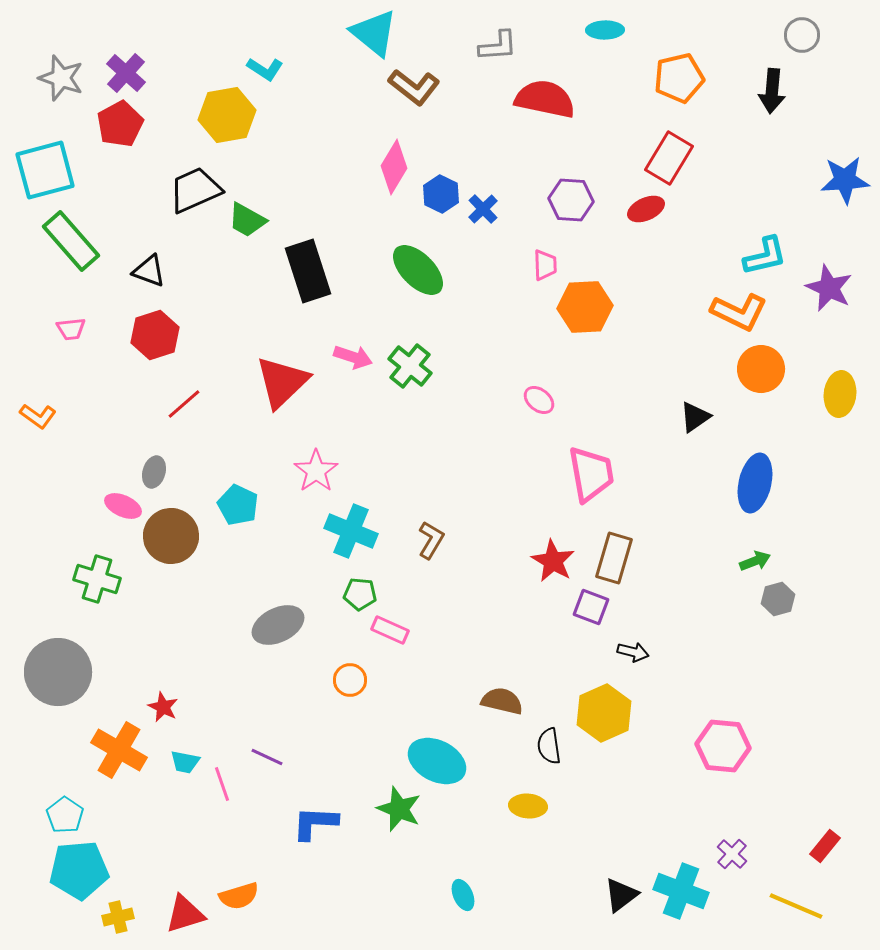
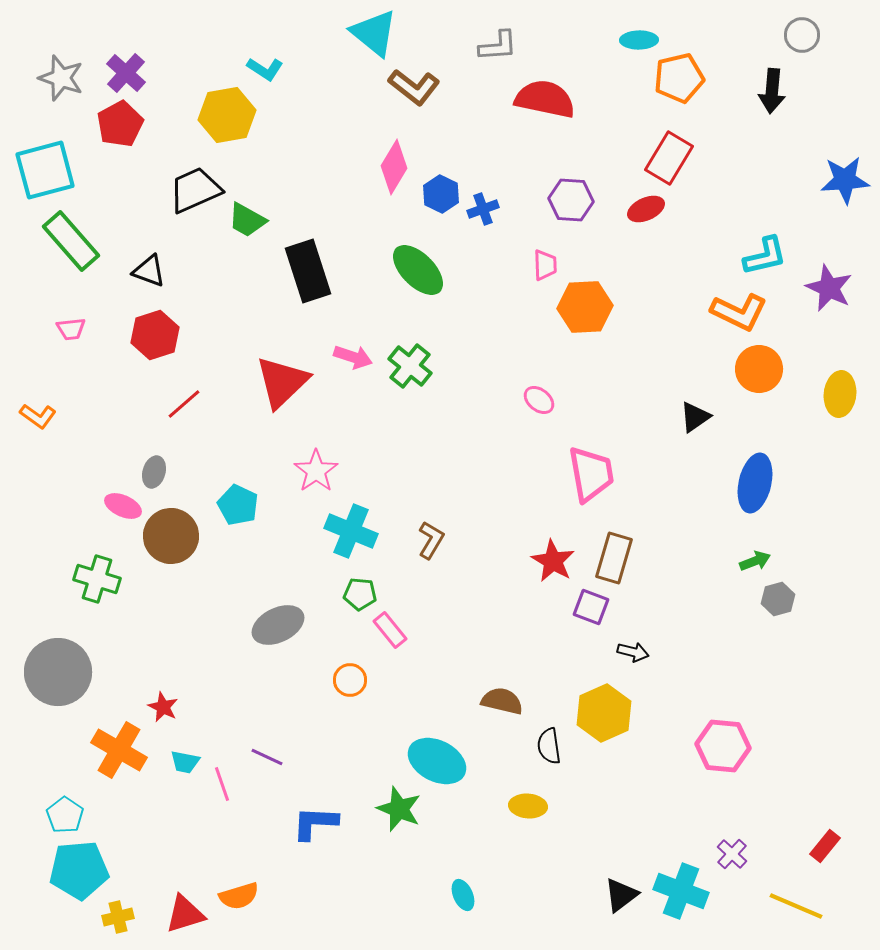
cyan ellipse at (605, 30): moved 34 px right, 10 px down
blue cross at (483, 209): rotated 24 degrees clockwise
orange circle at (761, 369): moved 2 px left
pink rectangle at (390, 630): rotated 27 degrees clockwise
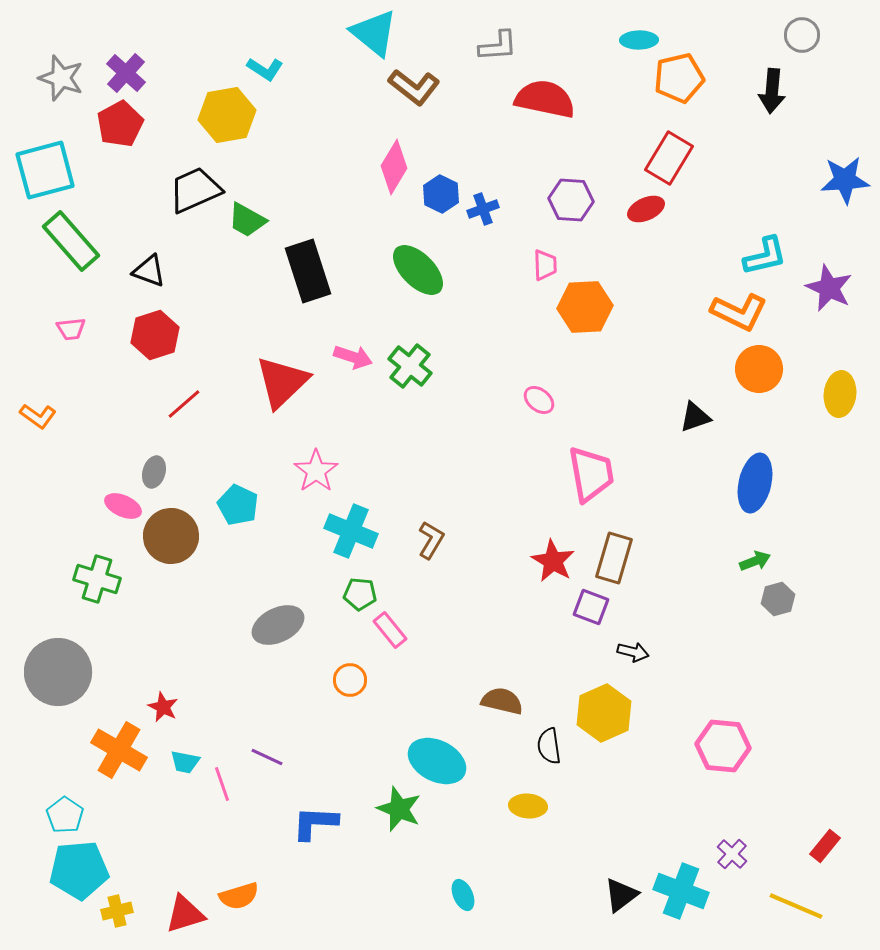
black triangle at (695, 417): rotated 16 degrees clockwise
yellow cross at (118, 917): moved 1 px left, 6 px up
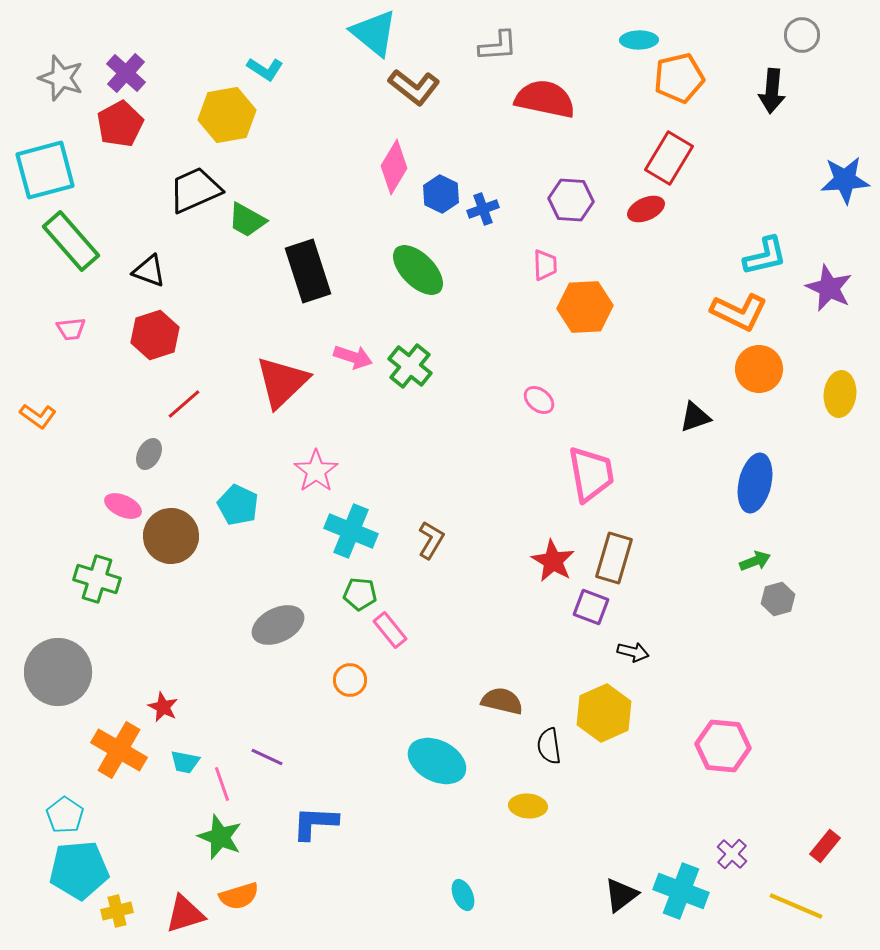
gray ellipse at (154, 472): moved 5 px left, 18 px up; rotated 12 degrees clockwise
green star at (399, 809): moved 179 px left, 28 px down
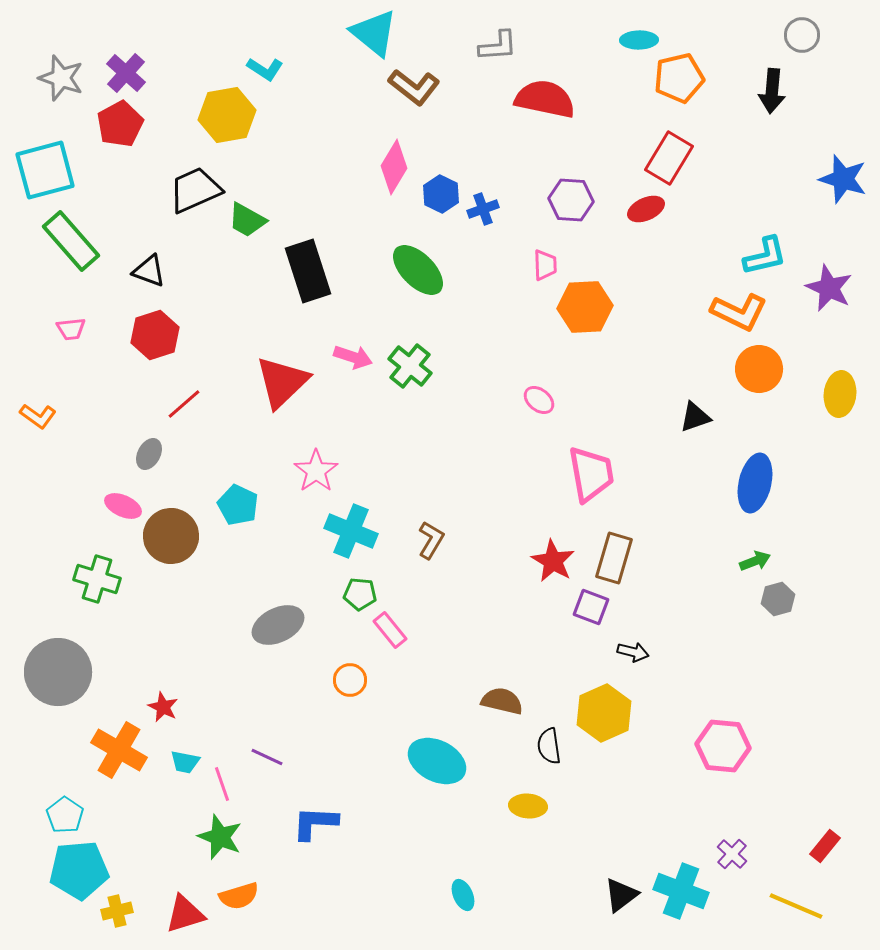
blue star at (845, 180): moved 2 px left, 1 px up; rotated 21 degrees clockwise
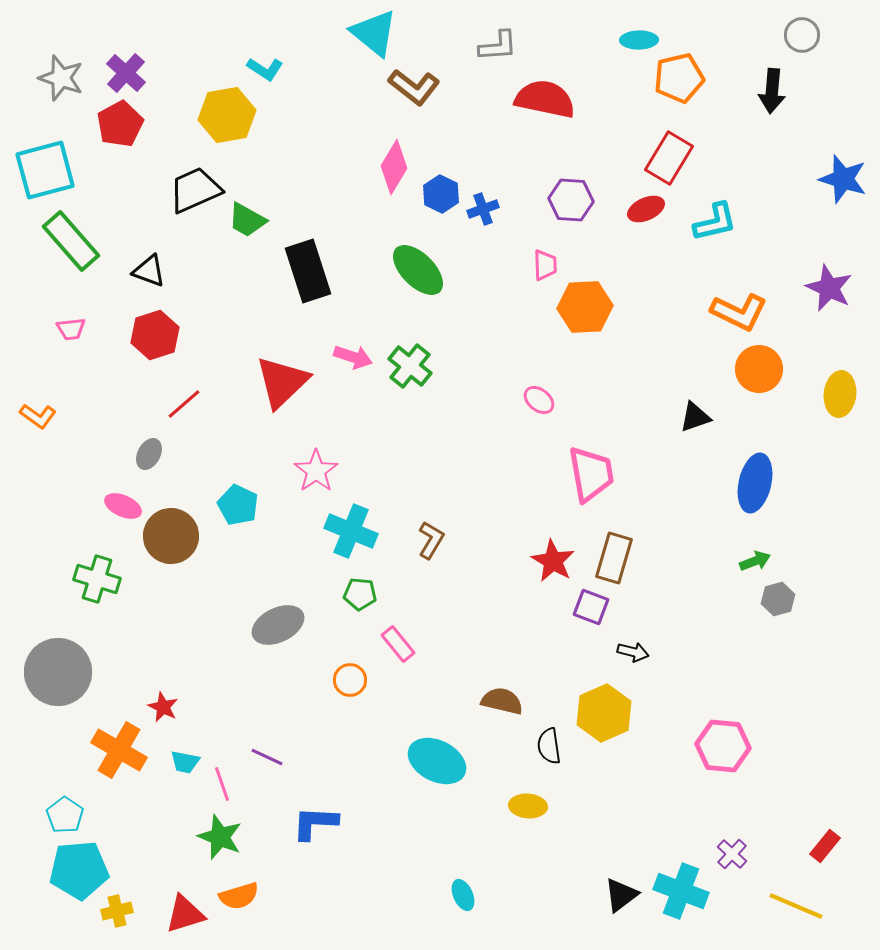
cyan L-shape at (765, 256): moved 50 px left, 34 px up
pink rectangle at (390, 630): moved 8 px right, 14 px down
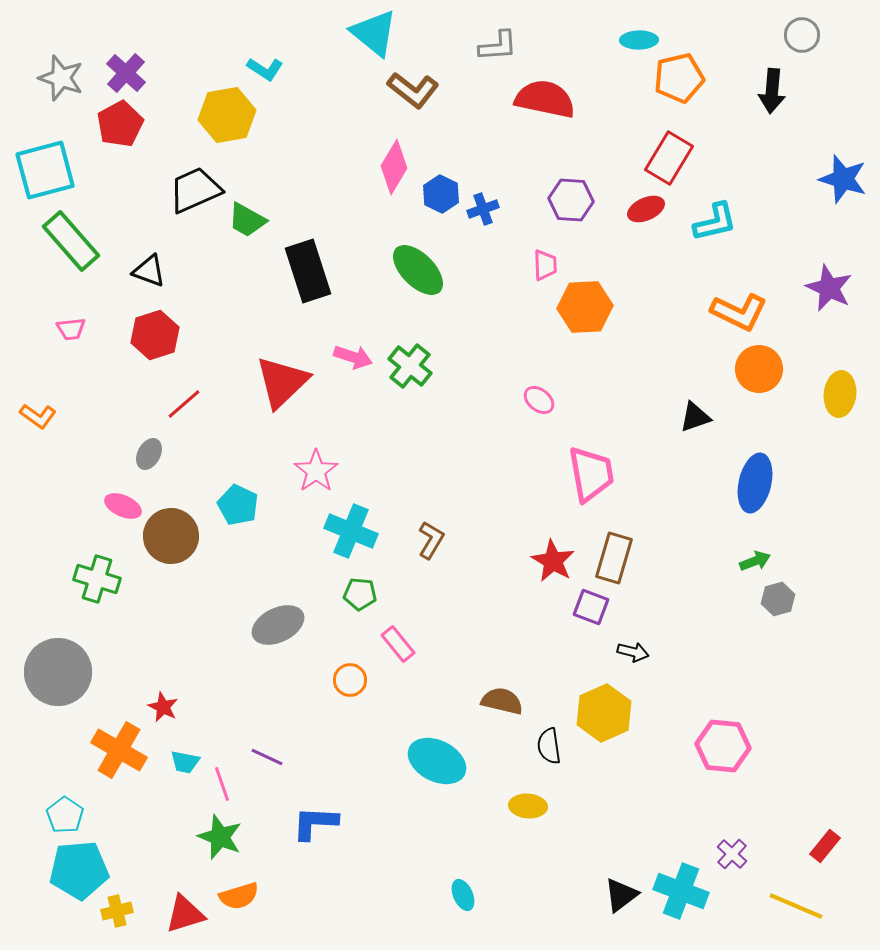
brown L-shape at (414, 87): moved 1 px left, 3 px down
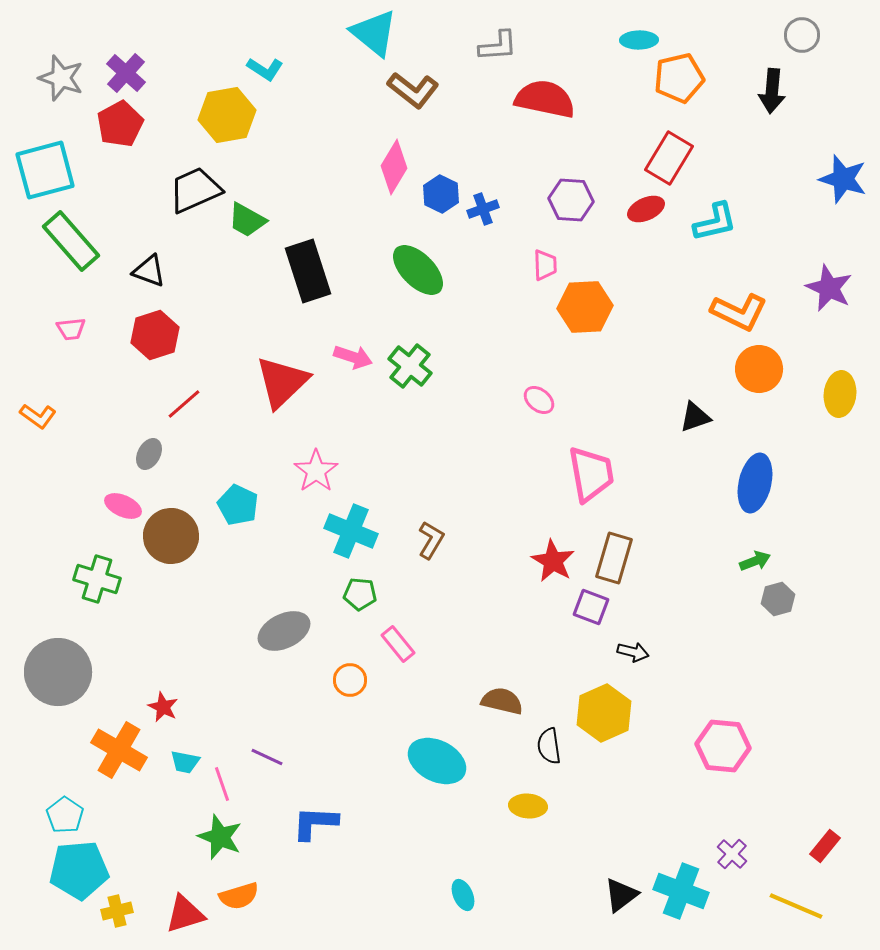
gray ellipse at (278, 625): moved 6 px right, 6 px down
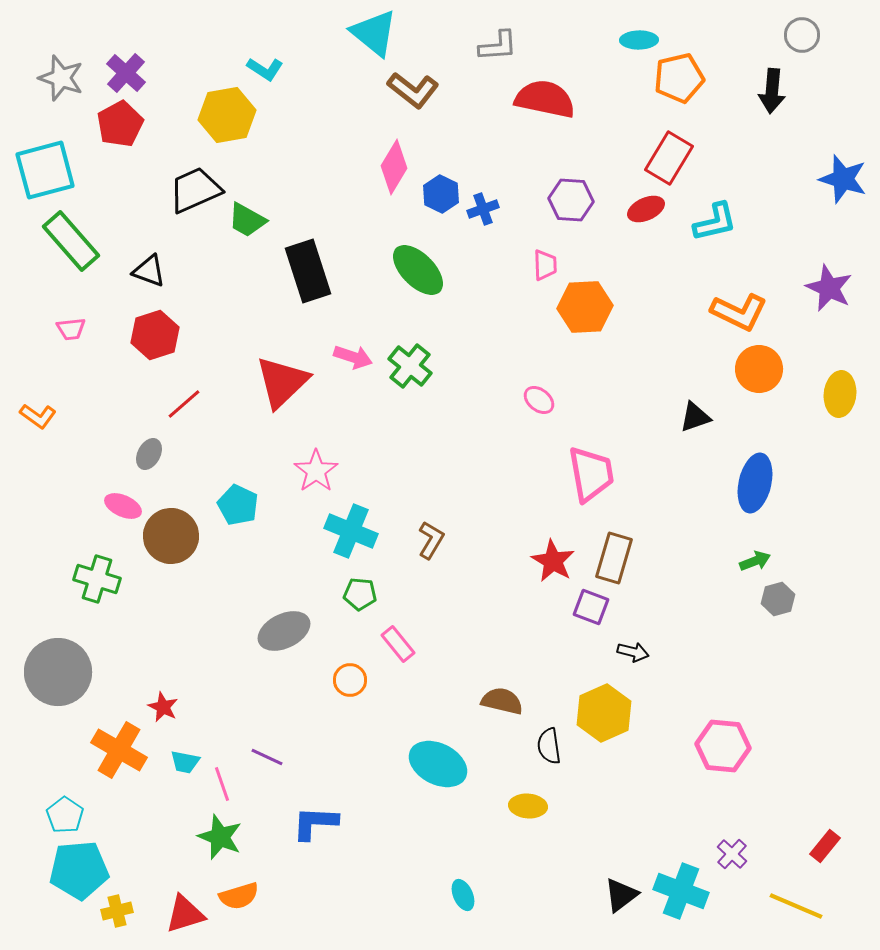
cyan ellipse at (437, 761): moved 1 px right, 3 px down
